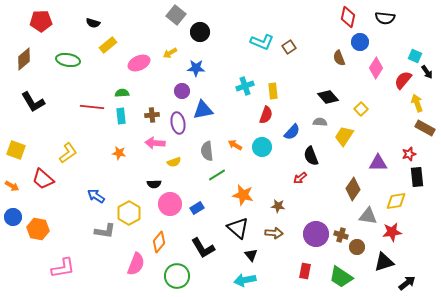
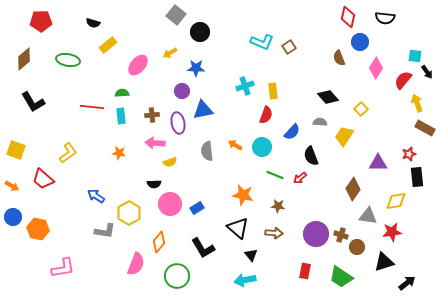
cyan square at (415, 56): rotated 16 degrees counterclockwise
pink ellipse at (139, 63): moved 1 px left, 2 px down; rotated 25 degrees counterclockwise
yellow semicircle at (174, 162): moved 4 px left
green line at (217, 175): moved 58 px right; rotated 54 degrees clockwise
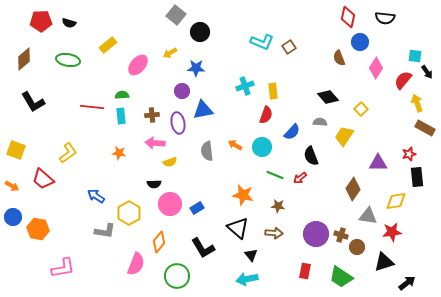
black semicircle at (93, 23): moved 24 px left
green semicircle at (122, 93): moved 2 px down
cyan arrow at (245, 280): moved 2 px right, 1 px up
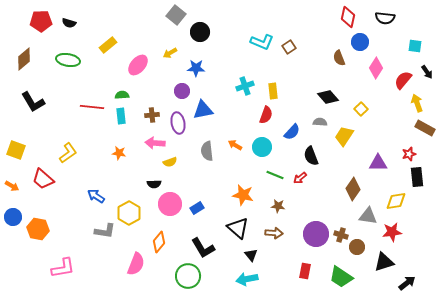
cyan square at (415, 56): moved 10 px up
green circle at (177, 276): moved 11 px right
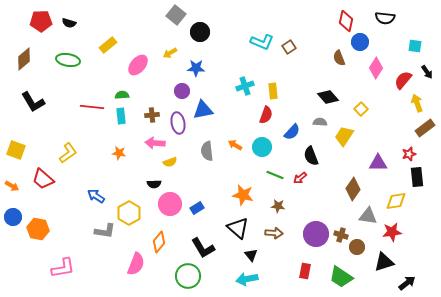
red diamond at (348, 17): moved 2 px left, 4 px down
brown rectangle at (425, 128): rotated 66 degrees counterclockwise
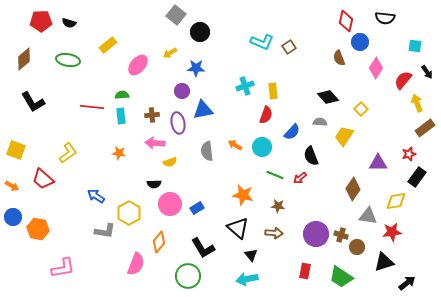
black rectangle at (417, 177): rotated 42 degrees clockwise
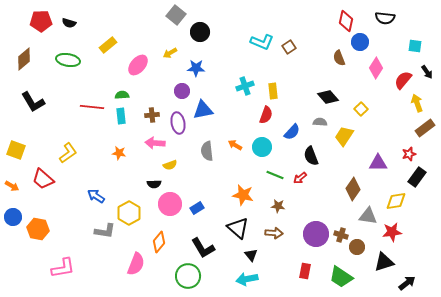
yellow semicircle at (170, 162): moved 3 px down
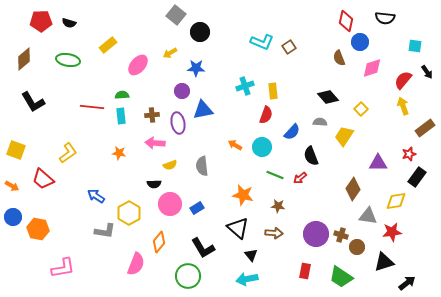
pink diamond at (376, 68): moved 4 px left; rotated 40 degrees clockwise
yellow arrow at (417, 103): moved 14 px left, 3 px down
gray semicircle at (207, 151): moved 5 px left, 15 px down
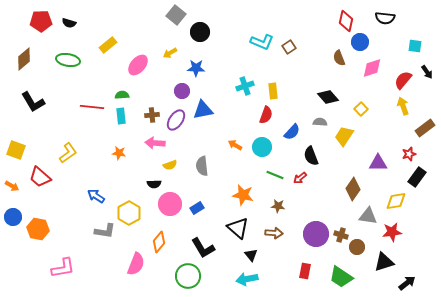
purple ellipse at (178, 123): moved 2 px left, 3 px up; rotated 45 degrees clockwise
red trapezoid at (43, 179): moved 3 px left, 2 px up
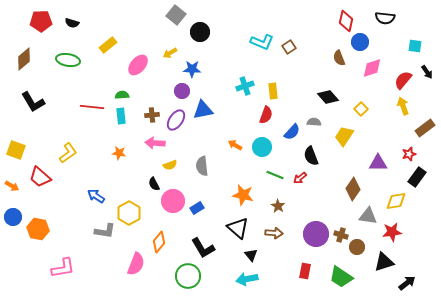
black semicircle at (69, 23): moved 3 px right
blue star at (196, 68): moved 4 px left, 1 px down
gray semicircle at (320, 122): moved 6 px left
black semicircle at (154, 184): rotated 64 degrees clockwise
pink circle at (170, 204): moved 3 px right, 3 px up
brown star at (278, 206): rotated 24 degrees clockwise
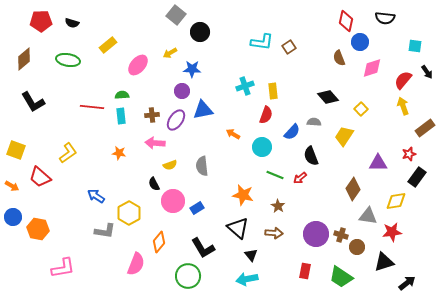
cyan L-shape at (262, 42): rotated 15 degrees counterclockwise
orange arrow at (235, 145): moved 2 px left, 11 px up
